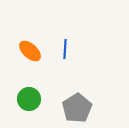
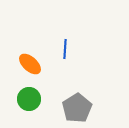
orange ellipse: moved 13 px down
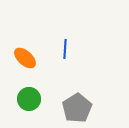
orange ellipse: moved 5 px left, 6 px up
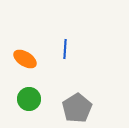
orange ellipse: moved 1 px down; rotated 10 degrees counterclockwise
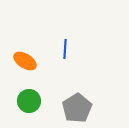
orange ellipse: moved 2 px down
green circle: moved 2 px down
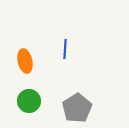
orange ellipse: rotated 45 degrees clockwise
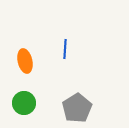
green circle: moved 5 px left, 2 px down
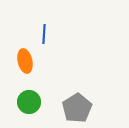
blue line: moved 21 px left, 15 px up
green circle: moved 5 px right, 1 px up
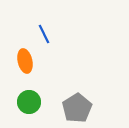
blue line: rotated 30 degrees counterclockwise
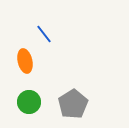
blue line: rotated 12 degrees counterclockwise
gray pentagon: moved 4 px left, 4 px up
